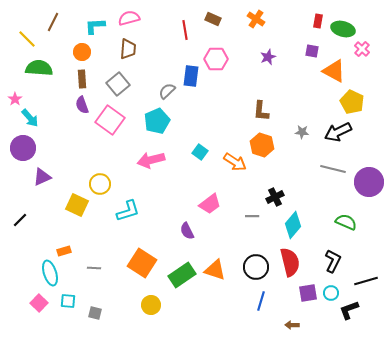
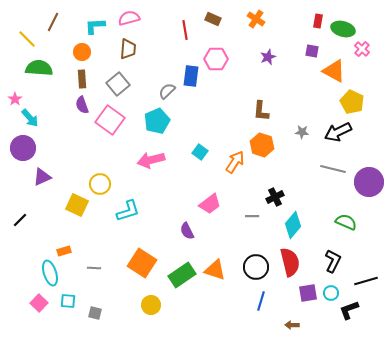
orange arrow at (235, 162): rotated 90 degrees counterclockwise
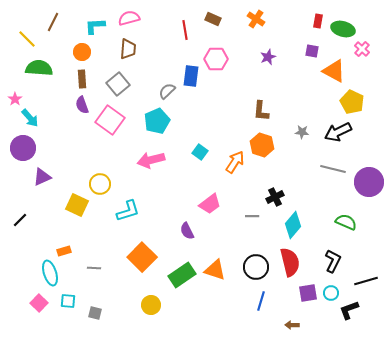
orange square at (142, 263): moved 6 px up; rotated 12 degrees clockwise
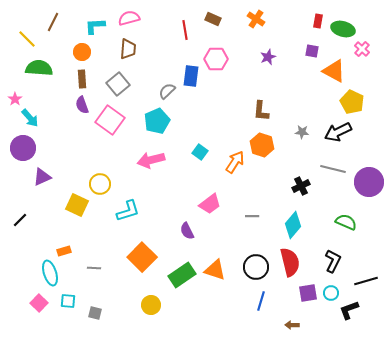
black cross at (275, 197): moved 26 px right, 11 px up
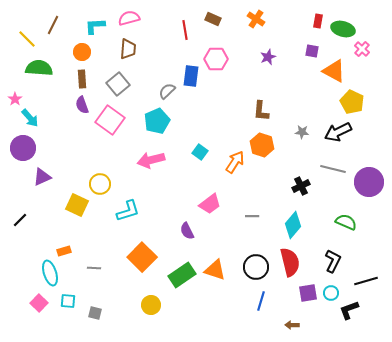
brown line at (53, 22): moved 3 px down
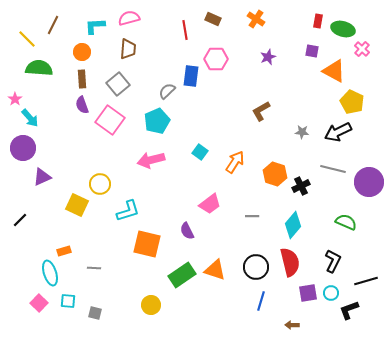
brown L-shape at (261, 111): rotated 55 degrees clockwise
orange hexagon at (262, 145): moved 13 px right, 29 px down
orange square at (142, 257): moved 5 px right, 13 px up; rotated 32 degrees counterclockwise
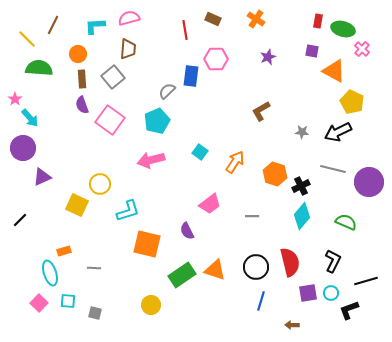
orange circle at (82, 52): moved 4 px left, 2 px down
gray square at (118, 84): moved 5 px left, 7 px up
cyan diamond at (293, 225): moved 9 px right, 9 px up
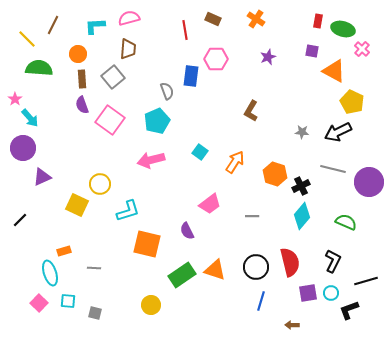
gray semicircle at (167, 91): rotated 114 degrees clockwise
brown L-shape at (261, 111): moved 10 px left; rotated 30 degrees counterclockwise
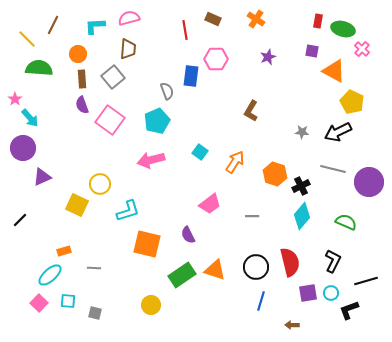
purple semicircle at (187, 231): moved 1 px right, 4 px down
cyan ellipse at (50, 273): moved 2 px down; rotated 65 degrees clockwise
